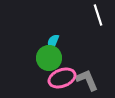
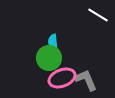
white line: rotated 40 degrees counterclockwise
cyan semicircle: rotated 28 degrees counterclockwise
gray L-shape: moved 1 px left
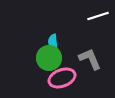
white line: moved 1 px down; rotated 50 degrees counterclockwise
gray L-shape: moved 4 px right, 21 px up
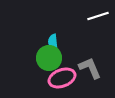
gray L-shape: moved 9 px down
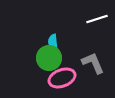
white line: moved 1 px left, 3 px down
gray L-shape: moved 3 px right, 5 px up
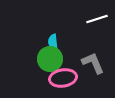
green circle: moved 1 px right, 1 px down
pink ellipse: moved 1 px right; rotated 12 degrees clockwise
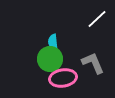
white line: rotated 25 degrees counterclockwise
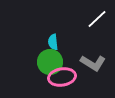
green circle: moved 3 px down
gray L-shape: rotated 145 degrees clockwise
pink ellipse: moved 1 px left, 1 px up
